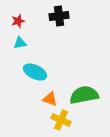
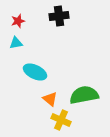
cyan triangle: moved 4 px left
orange triangle: rotated 21 degrees clockwise
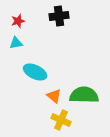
green semicircle: rotated 12 degrees clockwise
orange triangle: moved 4 px right, 3 px up
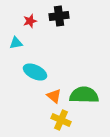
red star: moved 12 px right
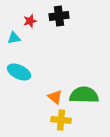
cyan triangle: moved 2 px left, 5 px up
cyan ellipse: moved 16 px left
orange triangle: moved 1 px right, 1 px down
yellow cross: rotated 18 degrees counterclockwise
